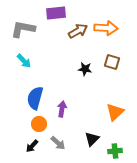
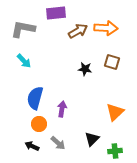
black arrow: rotated 72 degrees clockwise
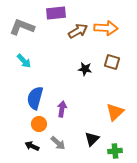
gray L-shape: moved 1 px left, 2 px up; rotated 10 degrees clockwise
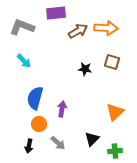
black arrow: moved 3 px left; rotated 104 degrees counterclockwise
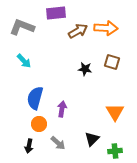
orange triangle: rotated 18 degrees counterclockwise
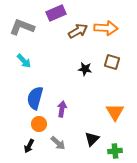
purple rectangle: rotated 18 degrees counterclockwise
black arrow: rotated 16 degrees clockwise
